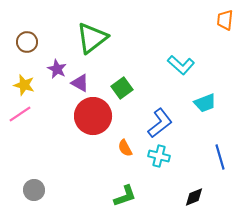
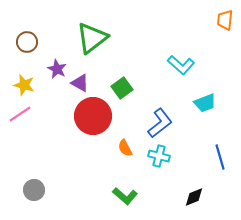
green L-shape: rotated 60 degrees clockwise
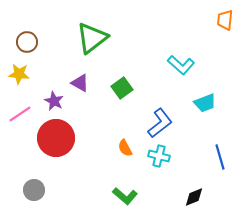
purple star: moved 3 px left, 32 px down
yellow star: moved 5 px left, 11 px up; rotated 10 degrees counterclockwise
red circle: moved 37 px left, 22 px down
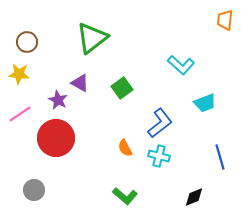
purple star: moved 4 px right, 1 px up
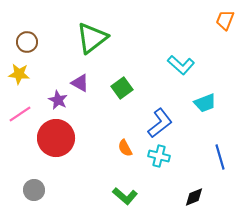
orange trapezoid: rotated 15 degrees clockwise
